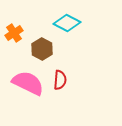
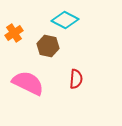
cyan diamond: moved 2 px left, 3 px up
brown hexagon: moved 6 px right, 3 px up; rotated 15 degrees counterclockwise
red semicircle: moved 16 px right, 1 px up
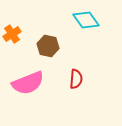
cyan diamond: moved 21 px right; rotated 28 degrees clockwise
orange cross: moved 2 px left, 1 px down
pink semicircle: rotated 132 degrees clockwise
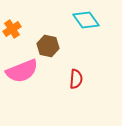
orange cross: moved 5 px up
pink semicircle: moved 6 px left, 12 px up
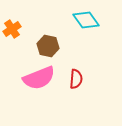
pink semicircle: moved 17 px right, 7 px down
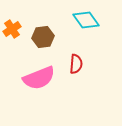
brown hexagon: moved 5 px left, 9 px up; rotated 20 degrees counterclockwise
red semicircle: moved 15 px up
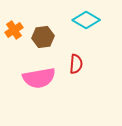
cyan diamond: rotated 24 degrees counterclockwise
orange cross: moved 2 px right, 1 px down
pink semicircle: rotated 12 degrees clockwise
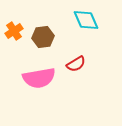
cyan diamond: rotated 36 degrees clockwise
orange cross: moved 1 px down
red semicircle: rotated 54 degrees clockwise
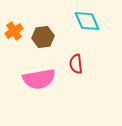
cyan diamond: moved 1 px right, 1 px down
red semicircle: rotated 114 degrees clockwise
pink semicircle: moved 1 px down
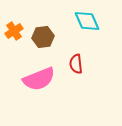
pink semicircle: rotated 12 degrees counterclockwise
